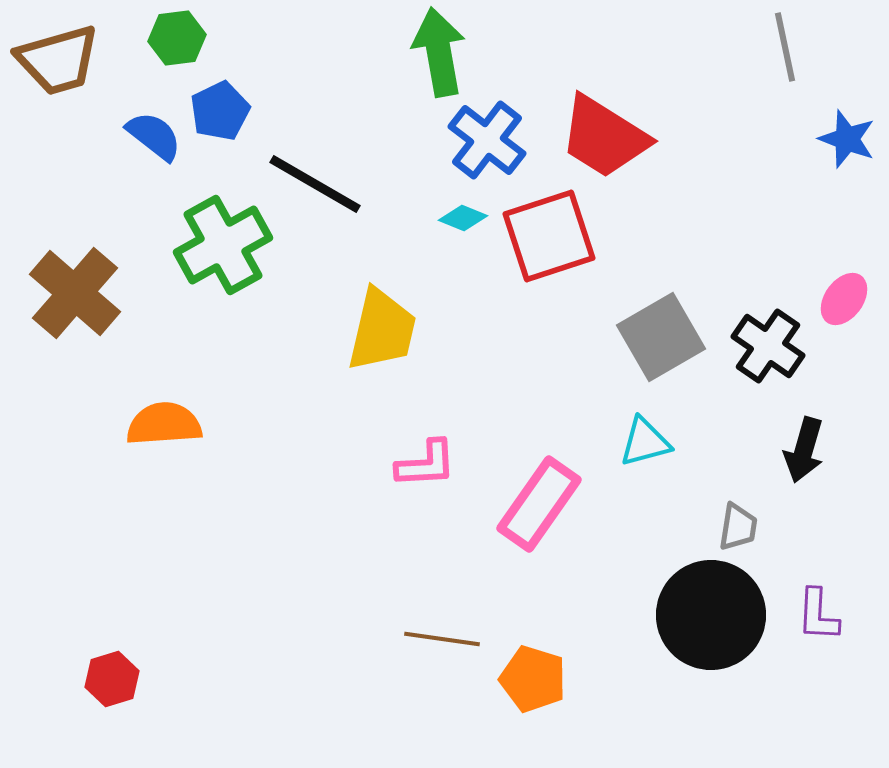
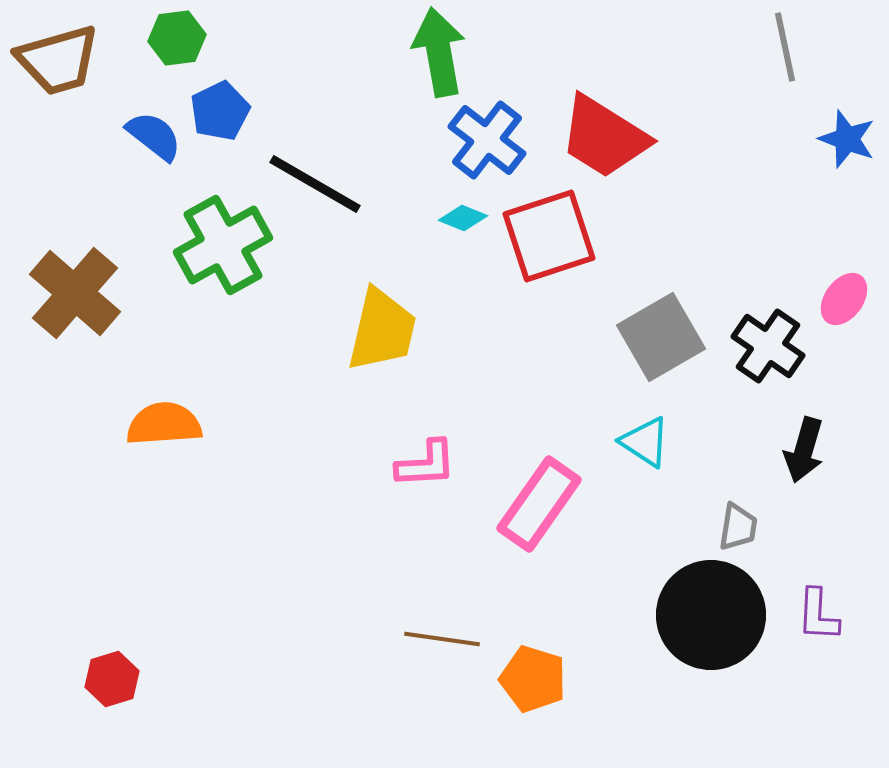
cyan triangle: rotated 48 degrees clockwise
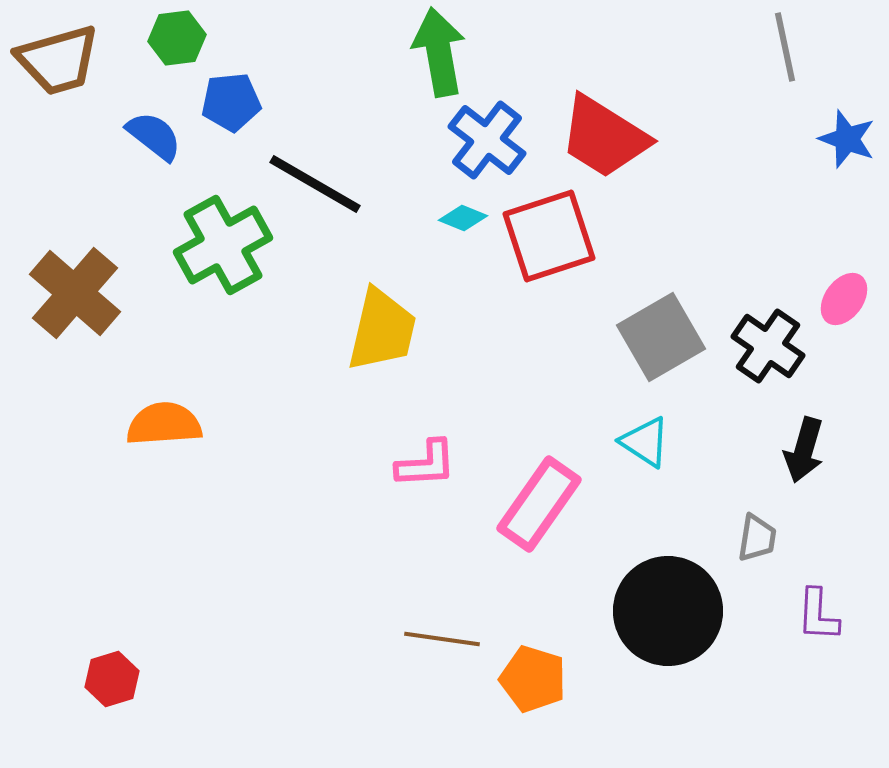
blue pentagon: moved 11 px right, 9 px up; rotated 20 degrees clockwise
gray trapezoid: moved 19 px right, 11 px down
black circle: moved 43 px left, 4 px up
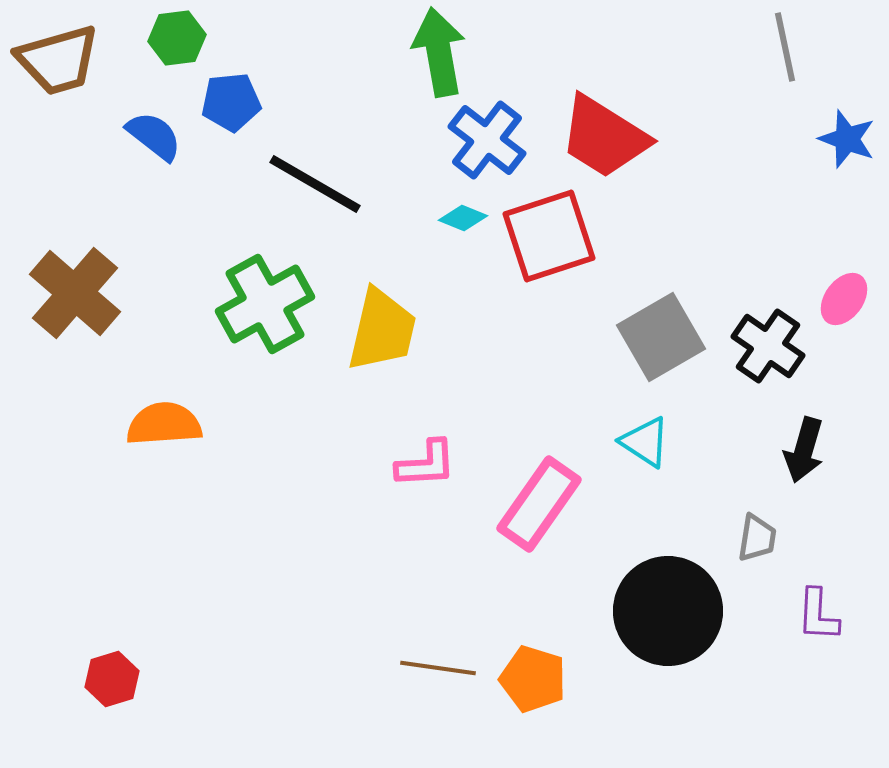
green cross: moved 42 px right, 59 px down
brown line: moved 4 px left, 29 px down
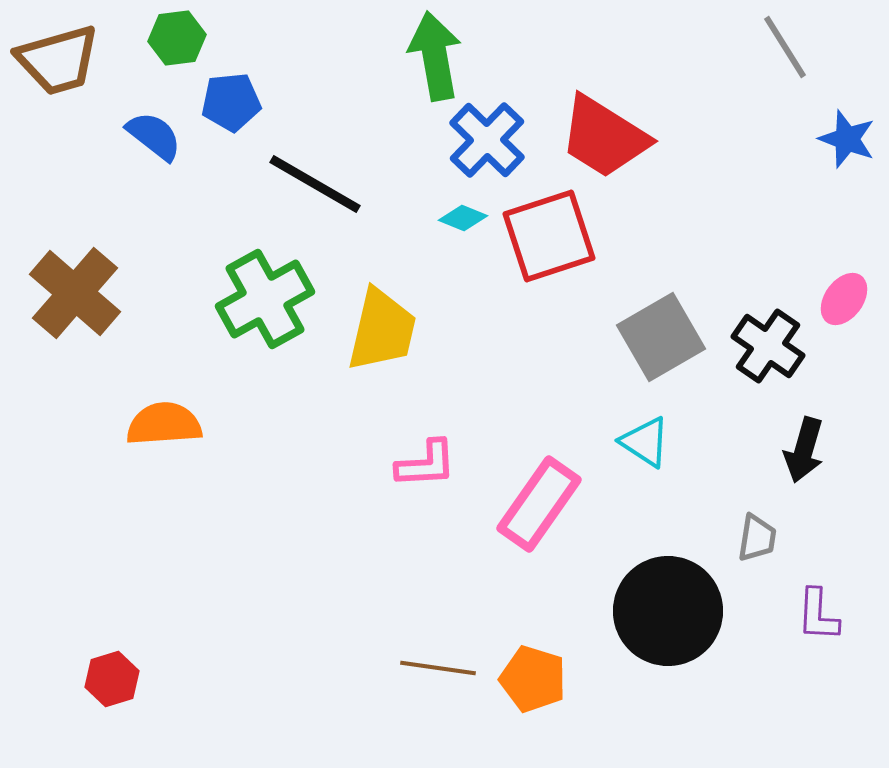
gray line: rotated 20 degrees counterclockwise
green arrow: moved 4 px left, 4 px down
blue cross: rotated 6 degrees clockwise
green cross: moved 5 px up
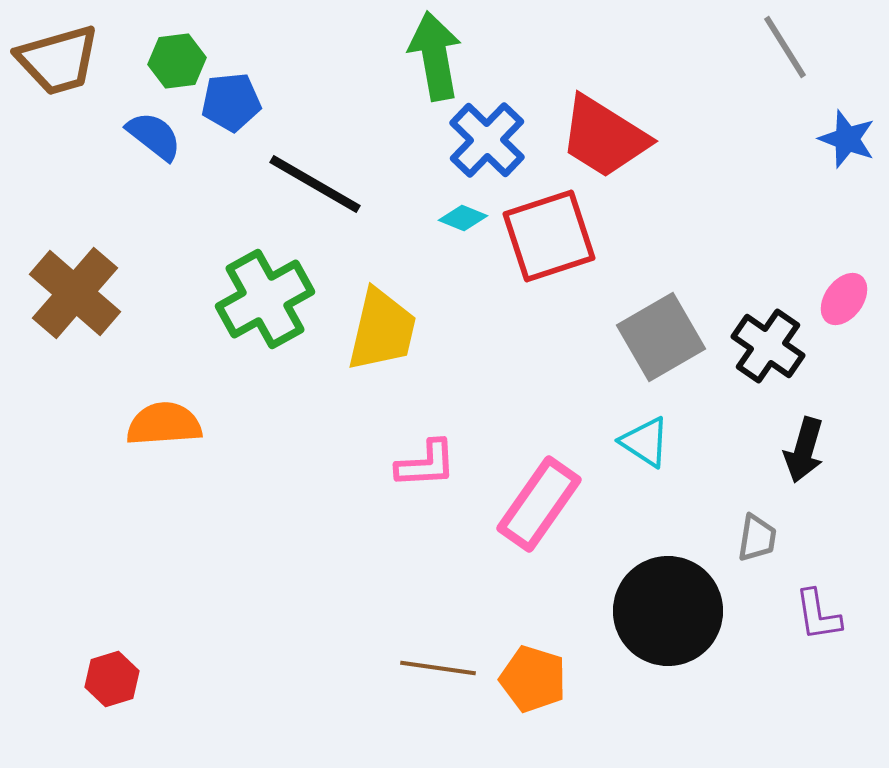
green hexagon: moved 23 px down
purple L-shape: rotated 12 degrees counterclockwise
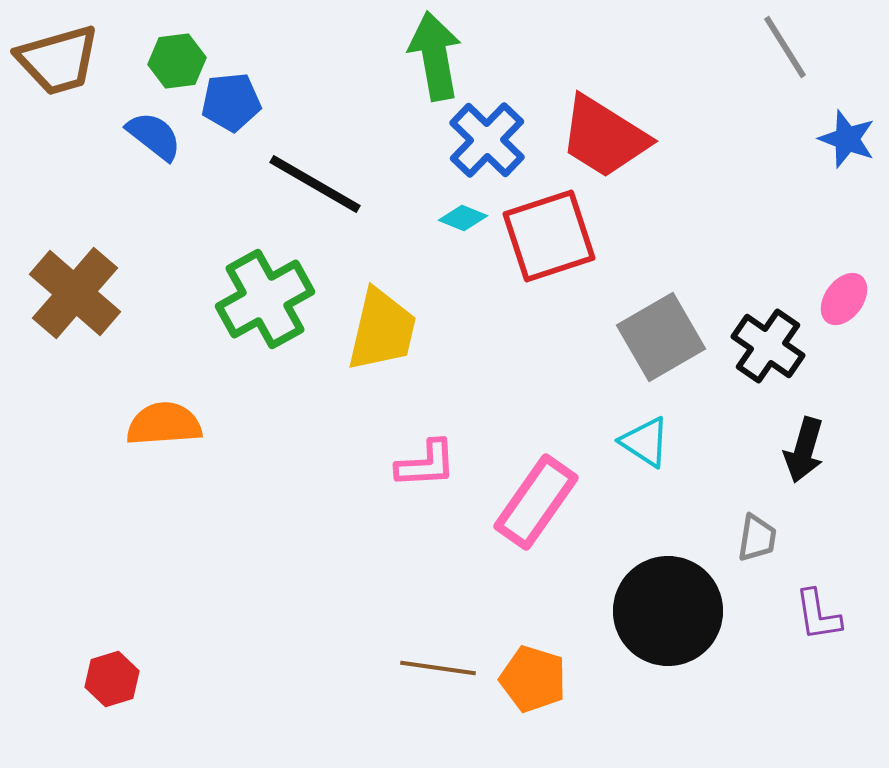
pink rectangle: moved 3 px left, 2 px up
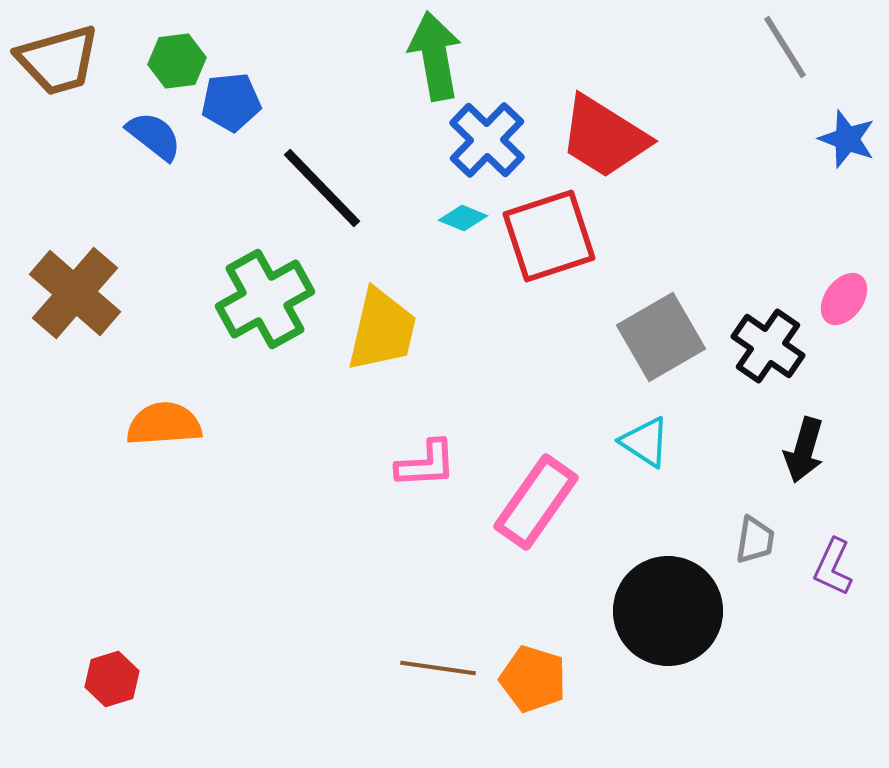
black line: moved 7 px right, 4 px down; rotated 16 degrees clockwise
gray trapezoid: moved 2 px left, 2 px down
purple L-shape: moved 15 px right, 48 px up; rotated 34 degrees clockwise
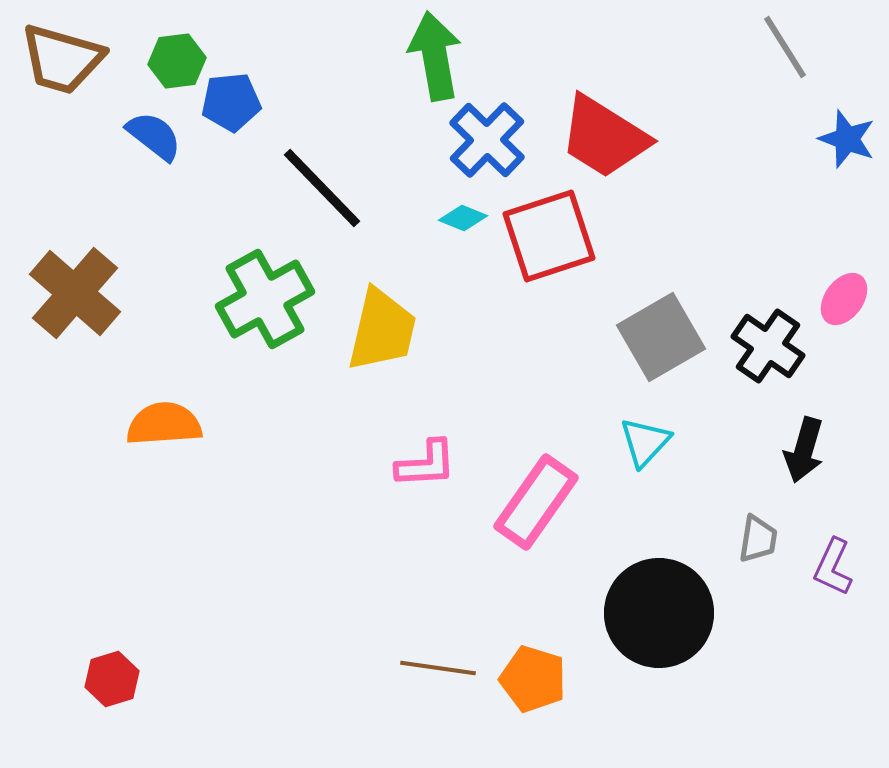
brown trapezoid: moved 4 px right, 1 px up; rotated 32 degrees clockwise
cyan triangle: rotated 40 degrees clockwise
gray trapezoid: moved 3 px right, 1 px up
black circle: moved 9 px left, 2 px down
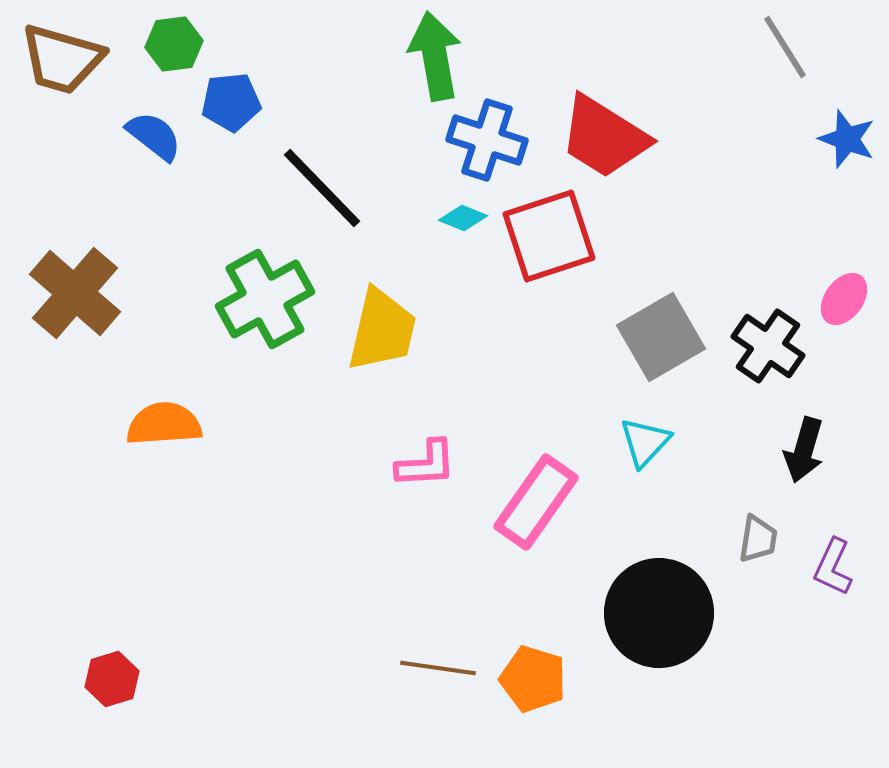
green hexagon: moved 3 px left, 17 px up
blue cross: rotated 26 degrees counterclockwise
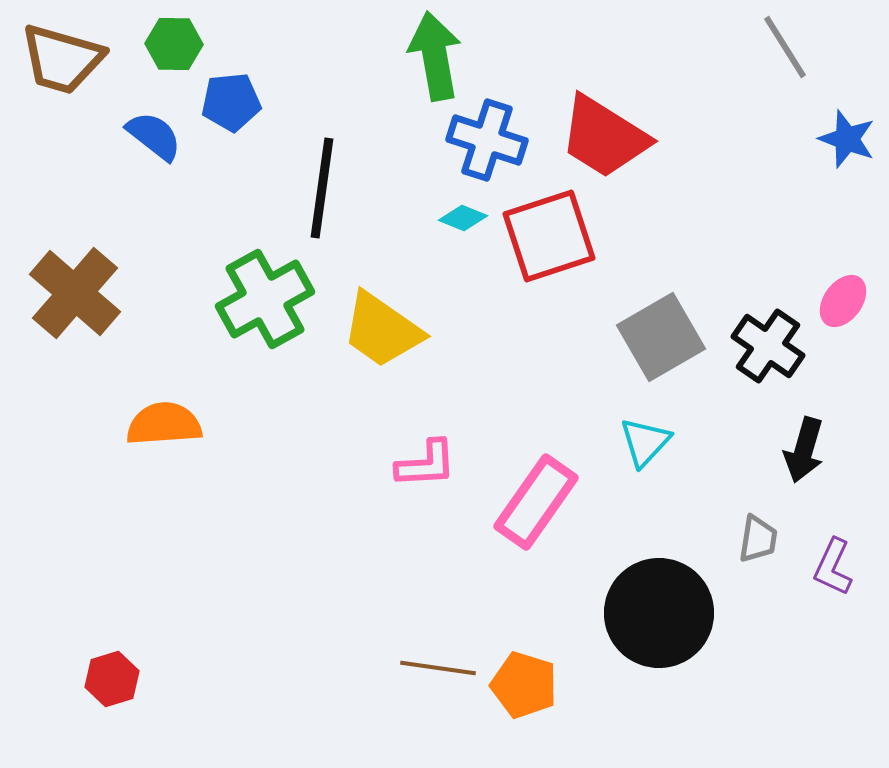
green hexagon: rotated 8 degrees clockwise
black line: rotated 52 degrees clockwise
pink ellipse: moved 1 px left, 2 px down
yellow trapezoid: rotated 112 degrees clockwise
orange pentagon: moved 9 px left, 6 px down
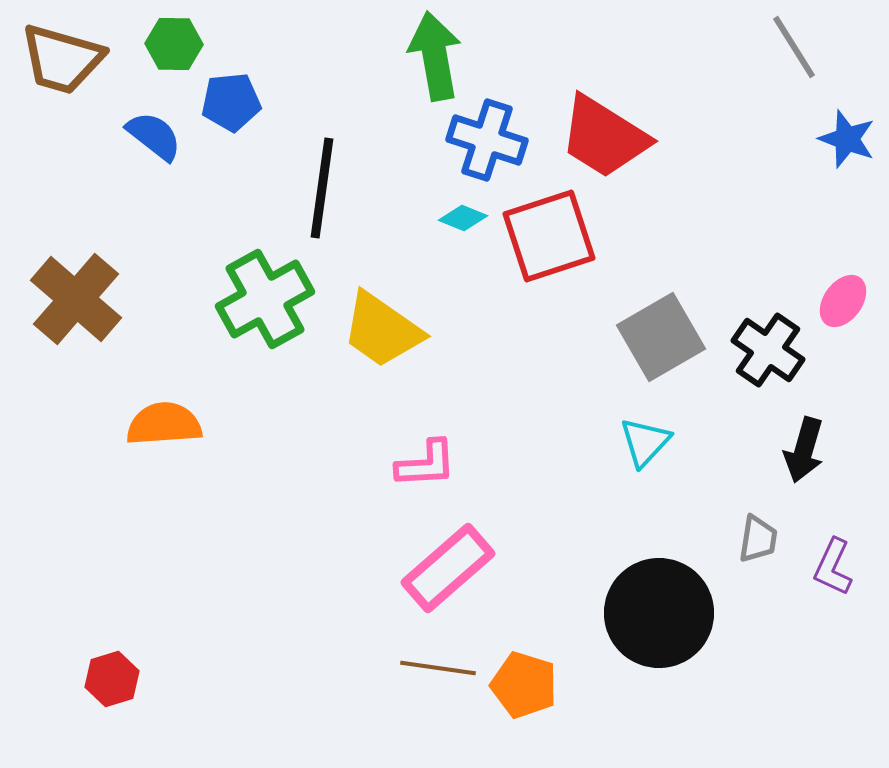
gray line: moved 9 px right
brown cross: moved 1 px right, 6 px down
black cross: moved 4 px down
pink rectangle: moved 88 px left, 66 px down; rotated 14 degrees clockwise
